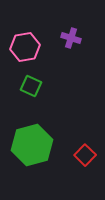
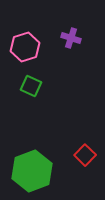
pink hexagon: rotated 8 degrees counterclockwise
green hexagon: moved 26 px down; rotated 6 degrees counterclockwise
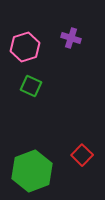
red square: moved 3 px left
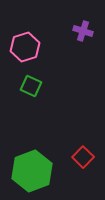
purple cross: moved 12 px right, 7 px up
red square: moved 1 px right, 2 px down
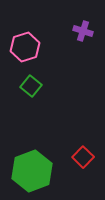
green square: rotated 15 degrees clockwise
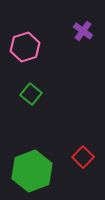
purple cross: rotated 18 degrees clockwise
green square: moved 8 px down
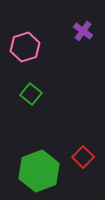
green hexagon: moved 7 px right
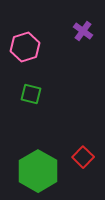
green square: rotated 25 degrees counterclockwise
green hexagon: moved 1 px left; rotated 9 degrees counterclockwise
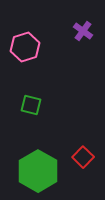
green square: moved 11 px down
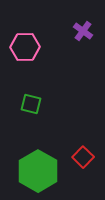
pink hexagon: rotated 16 degrees clockwise
green square: moved 1 px up
